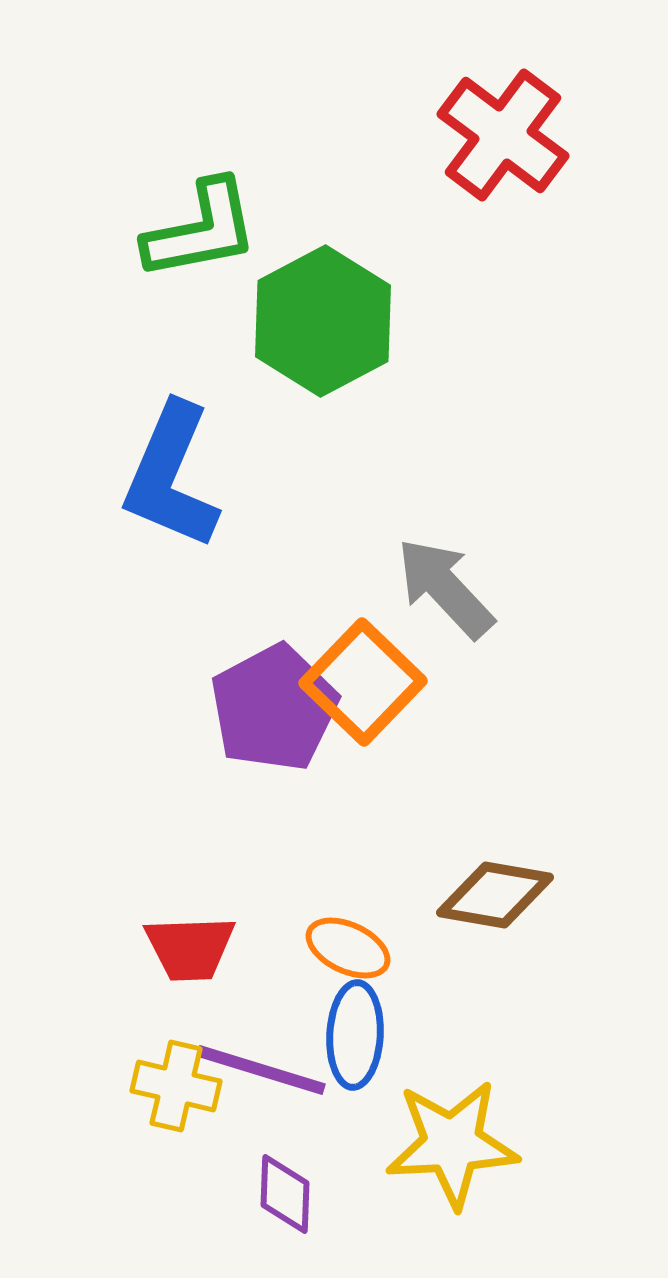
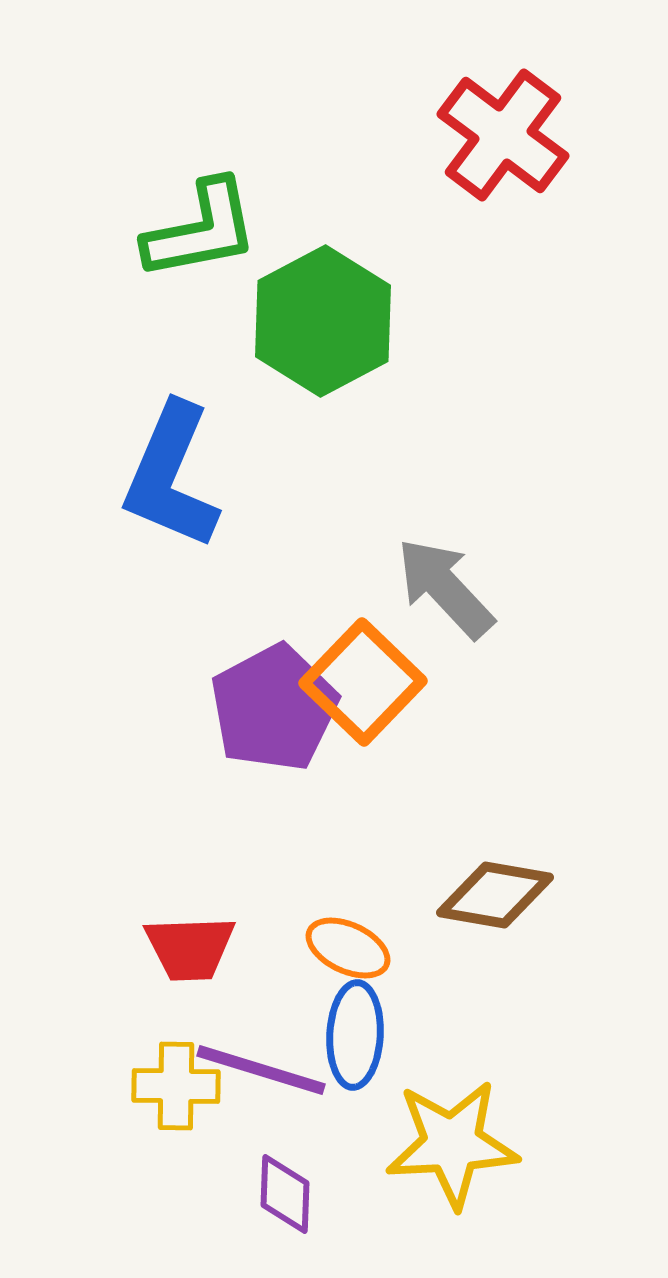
yellow cross: rotated 12 degrees counterclockwise
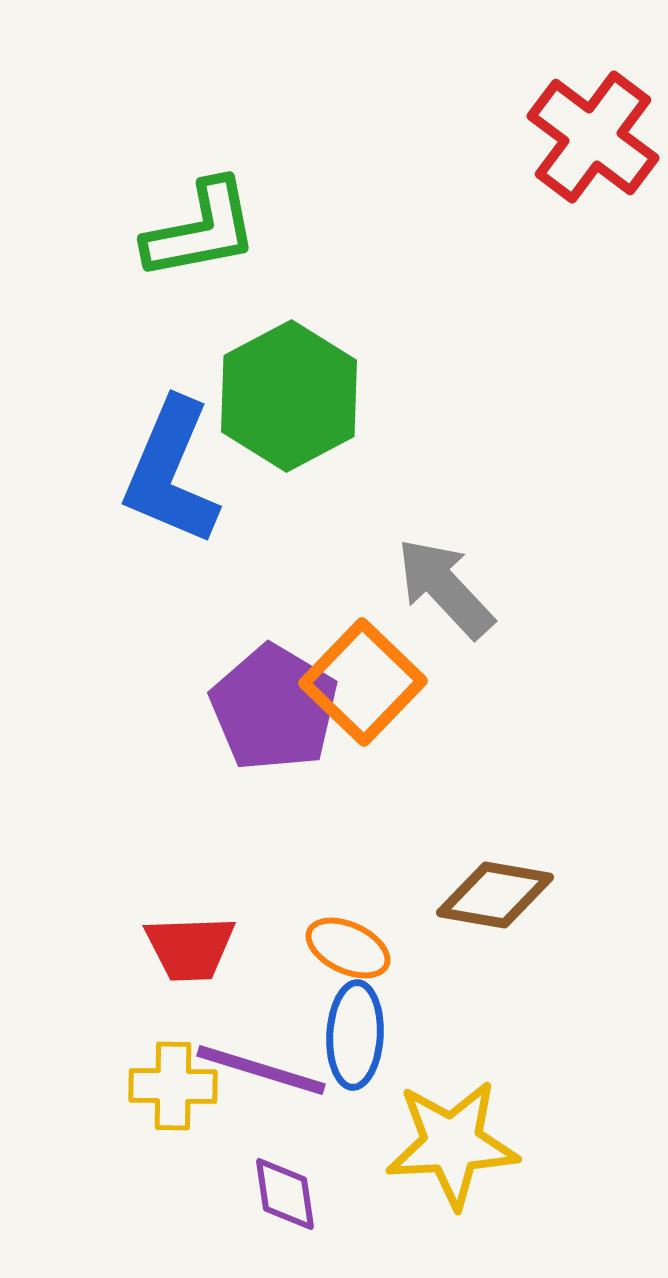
red cross: moved 90 px right, 2 px down
green hexagon: moved 34 px left, 75 px down
blue L-shape: moved 4 px up
purple pentagon: rotated 13 degrees counterclockwise
yellow cross: moved 3 px left
purple diamond: rotated 10 degrees counterclockwise
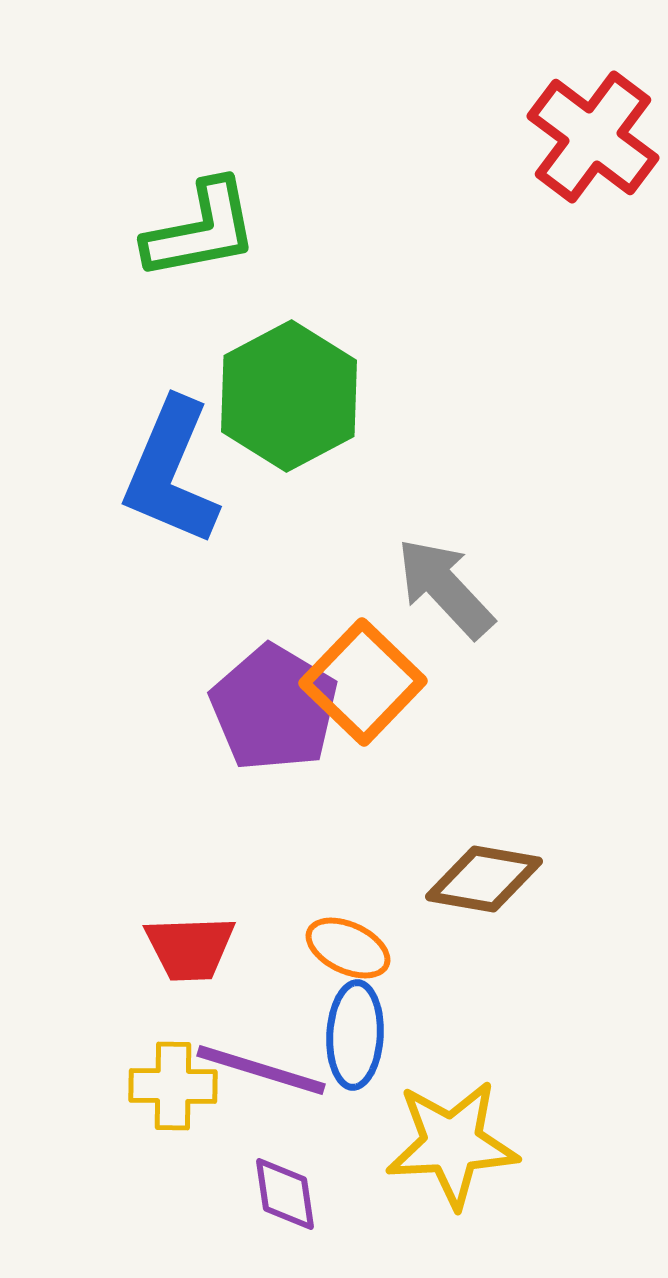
brown diamond: moved 11 px left, 16 px up
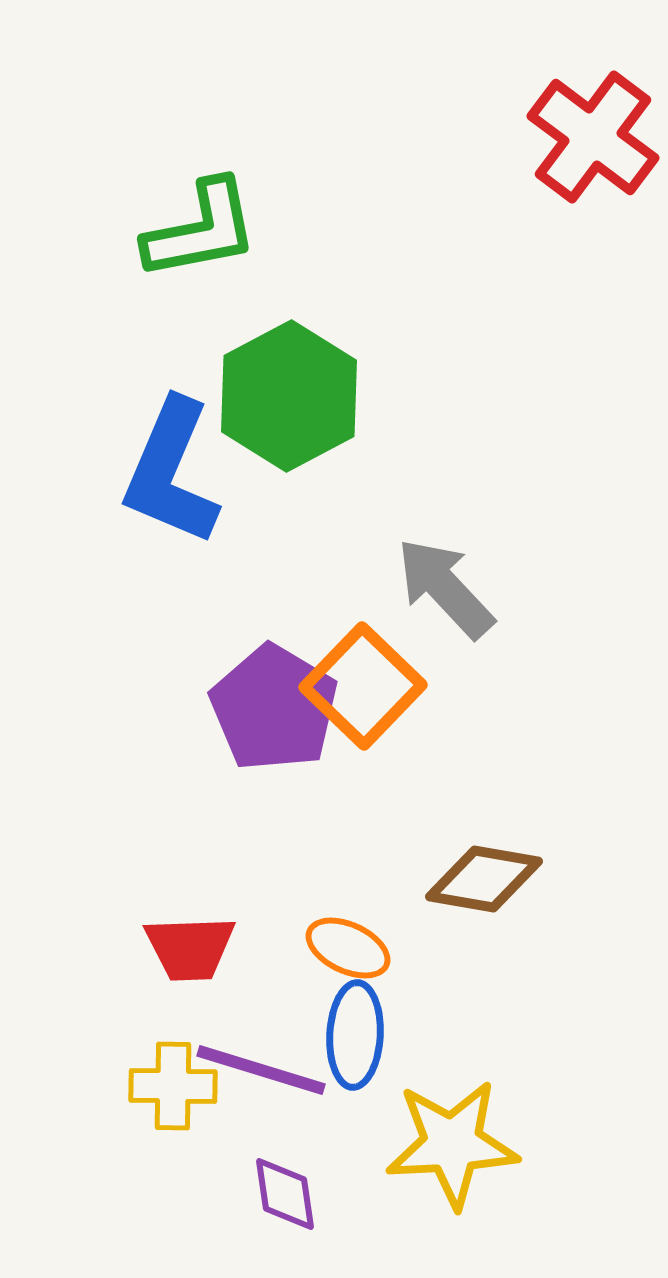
orange square: moved 4 px down
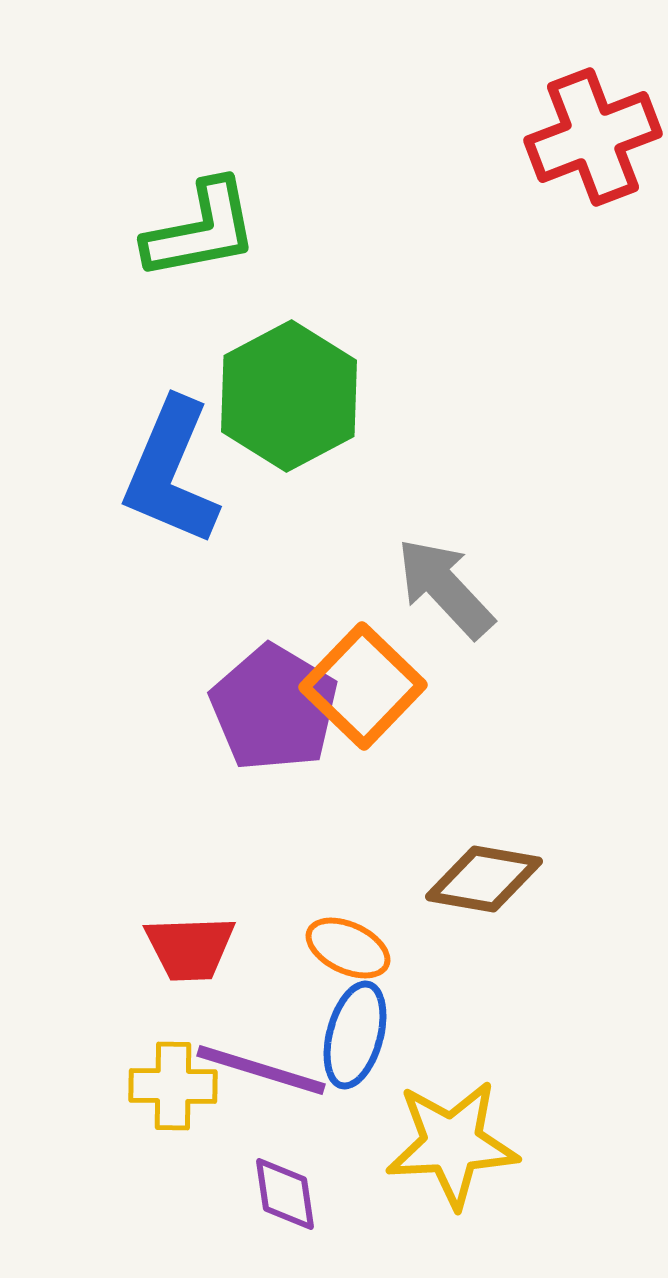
red cross: rotated 32 degrees clockwise
blue ellipse: rotated 12 degrees clockwise
